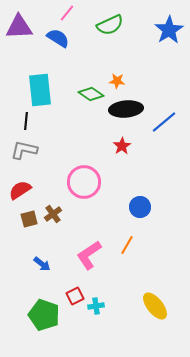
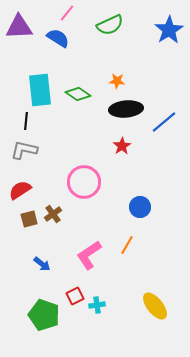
green diamond: moved 13 px left
cyan cross: moved 1 px right, 1 px up
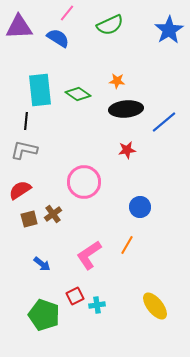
red star: moved 5 px right, 4 px down; rotated 24 degrees clockwise
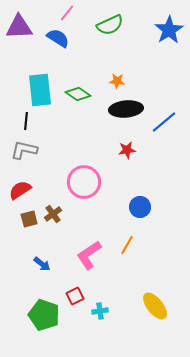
cyan cross: moved 3 px right, 6 px down
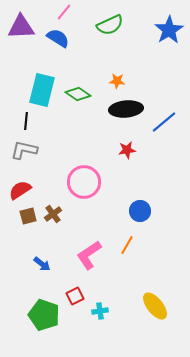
pink line: moved 3 px left, 1 px up
purple triangle: moved 2 px right
cyan rectangle: moved 2 px right; rotated 20 degrees clockwise
blue circle: moved 4 px down
brown square: moved 1 px left, 3 px up
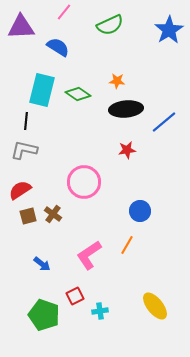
blue semicircle: moved 9 px down
brown cross: rotated 18 degrees counterclockwise
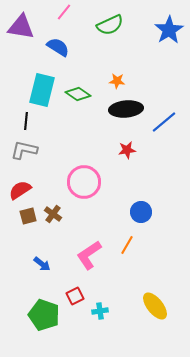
purple triangle: rotated 12 degrees clockwise
blue circle: moved 1 px right, 1 px down
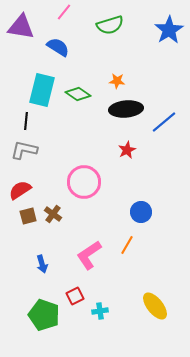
green semicircle: rotated 8 degrees clockwise
red star: rotated 18 degrees counterclockwise
blue arrow: rotated 36 degrees clockwise
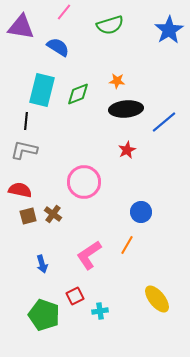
green diamond: rotated 55 degrees counterclockwise
red semicircle: rotated 45 degrees clockwise
yellow ellipse: moved 2 px right, 7 px up
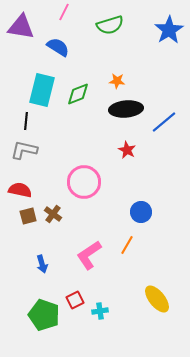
pink line: rotated 12 degrees counterclockwise
red star: rotated 18 degrees counterclockwise
red square: moved 4 px down
